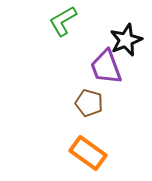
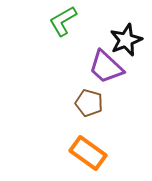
purple trapezoid: rotated 27 degrees counterclockwise
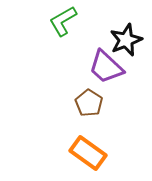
brown pentagon: rotated 16 degrees clockwise
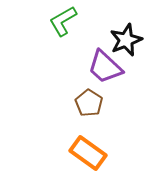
purple trapezoid: moved 1 px left
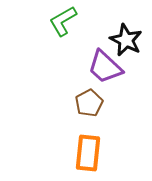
black star: rotated 24 degrees counterclockwise
brown pentagon: rotated 12 degrees clockwise
orange rectangle: rotated 60 degrees clockwise
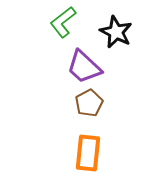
green L-shape: moved 1 px down; rotated 8 degrees counterclockwise
black star: moved 10 px left, 8 px up
purple trapezoid: moved 21 px left
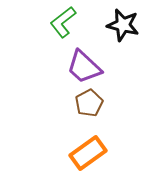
black star: moved 7 px right, 7 px up; rotated 12 degrees counterclockwise
orange rectangle: rotated 48 degrees clockwise
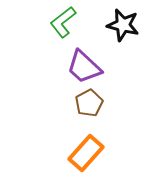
orange rectangle: moved 2 px left; rotated 12 degrees counterclockwise
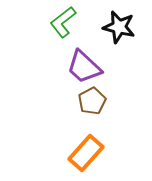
black star: moved 4 px left, 2 px down
brown pentagon: moved 3 px right, 2 px up
